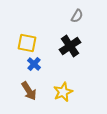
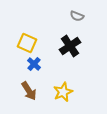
gray semicircle: rotated 80 degrees clockwise
yellow square: rotated 12 degrees clockwise
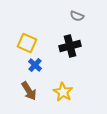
black cross: rotated 20 degrees clockwise
blue cross: moved 1 px right, 1 px down
yellow star: rotated 18 degrees counterclockwise
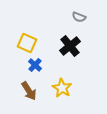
gray semicircle: moved 2 px right, 1 px down
black cross: rotated 25 degrees counterclockwise
yellow star: moved 1 px left, 4 px up
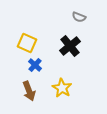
brown arrow: rotated 12 degrees clockwise
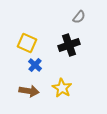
gray semicircle: rotated 72 degrees counterclockwise
black cross: moved 1 px left, 1 px up; rotated 20 degrees clockwise
brown arrow: rotated 60 degrees counterclockwise
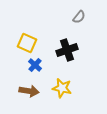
black cross: moved 2 px left, 5 px down
yellow star: rotated 18 degrees counterclockwise
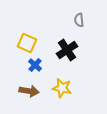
gray semicircle: moved 3 px down; rotated 136 degrees clockwise
black cross: rotated 15 degrees counterclockwise
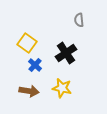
yellow square: rotated 12 degrees clockwise
black cross: moved 1 px left, 3 px down
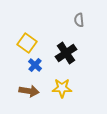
yellow star: rotated 12 degrees counterclockwise
